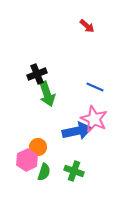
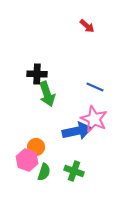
black cross: rotated 24 degrees clockwise
orange circle: moved 2 px left
pink hexagon: rotated 15 degrees counterclockwise
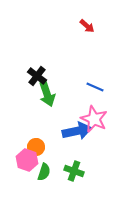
black cross: moved 2 px down; rotated 36 degrees clockwise
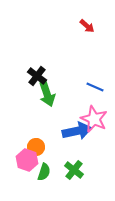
green cross: moved 1 px up; rotated 18 degrees clockwise
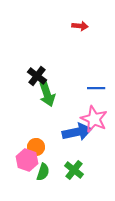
red arrow: moved 7 px left; rotated 35 degrees counterclockwise
blue line: moved 1 px right, 1 px down; rotated 24 degrees counterclockwise
blue arrow: moved 1 px down
green semicircle: moved 1 px left
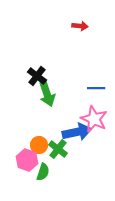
orange circle: moved 3 px right, 2 px up
green cross: moved 16 px left, 21 px up
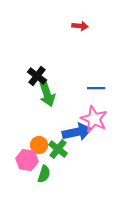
pink hexagon: rotated 10 degrees counterclockwise
green semicircle: moved 1 px right, 2 px down
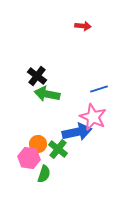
red arrow: moved 3 px right
blue line: moved 3 px right, 1 px down; rotated 18 degrees counterclockwise
green arrow: rotated 120 degrees clockwise
pink star: moved 1 px left, 2 px up
orange circle: moved 1 px left, 1 px up
pink hexagon: moved 2 px right, 2 px up
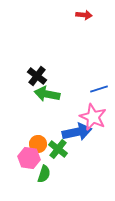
red arrow: moved 1 px right, 11 px up
